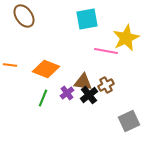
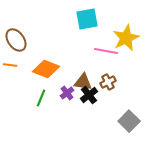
brown ellipse: moved 8 px left, 24 px down
brown cross: moved 2 px right, 3 px up
green line: moved 2 px left
gray square: rotated 20 degrees counterclockwise
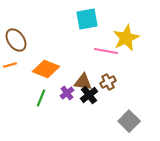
orange line: rotated 24 degrees counterclockwise
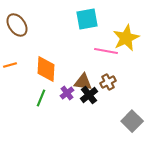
brown ellipse: moved 1 px right, 15 px up
orange diamond: rotated 72 degrees clockwise
gray square: moved 3 px right
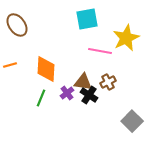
pink line: moved 6 px left
black cross: rotated 18 degrees counterclockwise
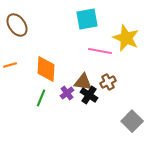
yellow star: rotated 24 degrees counterclockwise
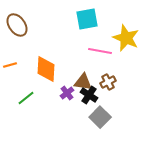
green line: moved 15 px left; rotated 30 degrees clockwise
gray square: moved 32 px left, 4 px up
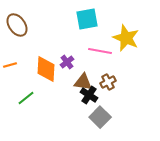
purple cross: moved 31 px up
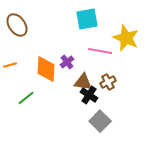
gray square: moved 4 px down
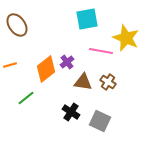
pink line: moved 1 px right
orange diamond: rotated 48 degrees clockwise
brown cross: rotated 28 degrees counterclockwise
black cross: moved 18 px left, 17 px down
gray square: rotated 20 degrees counterclockwise
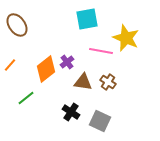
orange line: rotated 32 degrees counterclockwise
